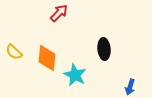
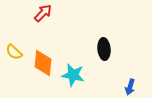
red arrow: moved 16 px left
orange diamond: moved 4 px left, 5 px down
cyan star: moved 2 px left; rotated 15 degrees counterclockwise
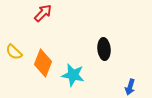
orange diamond: rotated 16 degrees clockwise
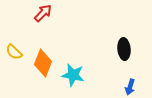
black ellipse: moved 20 px right
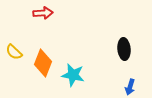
red arrow: rotated 42 degrees clockwise
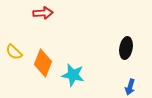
black ellipse: moved 2 px right, 1 px up; rotated 15 degrees clockwise
